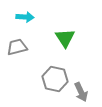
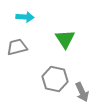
green triangle: moved 1 px down
gray arrow: moved 1 px right
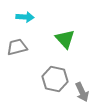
green triangle: rotated 10 degrees counterclockwise
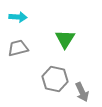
cyan arrow: moved 7 px left
green triangle: rotated 15 degrees clockwise
gray trapezoid: moved 1 px right, 1 px down
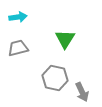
cyan arrow: rotated 12 degrees counterclockwise
gray hexagon: moved 1 px up
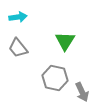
green triangle: moved 2 px down
gray trapezoid: rotated 115 degrees counterclockwise
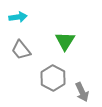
gray trapezoid: moved 3 px right, 2 px down
gray hexagon: moved 2 px left; rotated 15 degrees clockwise
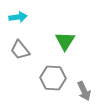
gray trapezoid: moved 1 px left
gray hexagon: rotated 25 degrees counterclockwise
gray arrow: moved 2 px right, 1 px up
